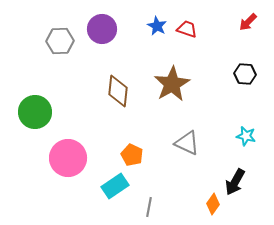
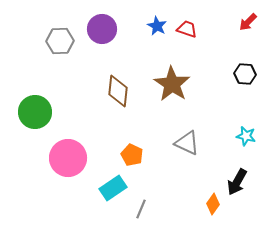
brown star: rotated 9 degrees counterclockwise
black arrow: moved 2 px right
cyan rectangle: moved 2 px left, 2 px down
gray line: moved 8 px left, 2 px down; rotated 12 degrees clockwise
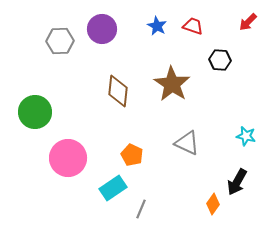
red trapezoid: moved 6 px right, 3 px up
black hexagon: moved 25 px left, 14 px up
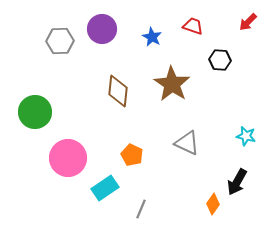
blue star: moved 5 px left, 11 px down
cyan rectangle: moved 8 px left
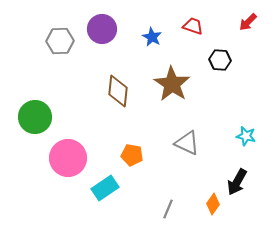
green circle: moved 5 px down
orange pentagon: rotated 15 degrees counterclockwise
gray line: moved 27 px right
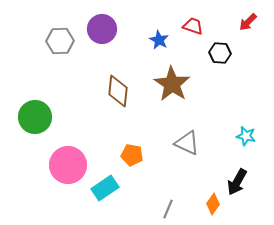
blue star: moved 7 px right, 3 px down
black hexagon: moved 7 px up
pink circle: moved 7 px down
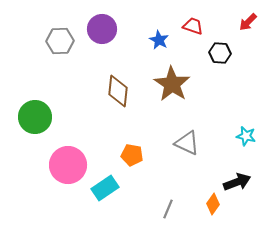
black arrow: rotated 140 degrees counterclockwise
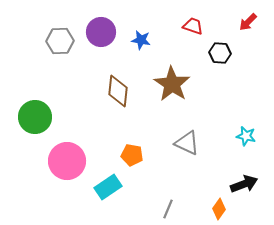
purple circle: moved 1 px left, 3 px down
blue star: moved 18 px left; rotated 18 degrees counterclockwise
pink circle: moved 1 px left, 4 px up
black arrow: moved 7 px right, 2 px down
cyan rectangle: moved 3 px right, 1 px up
orange diamond: moved 6 px right, 5 px down
